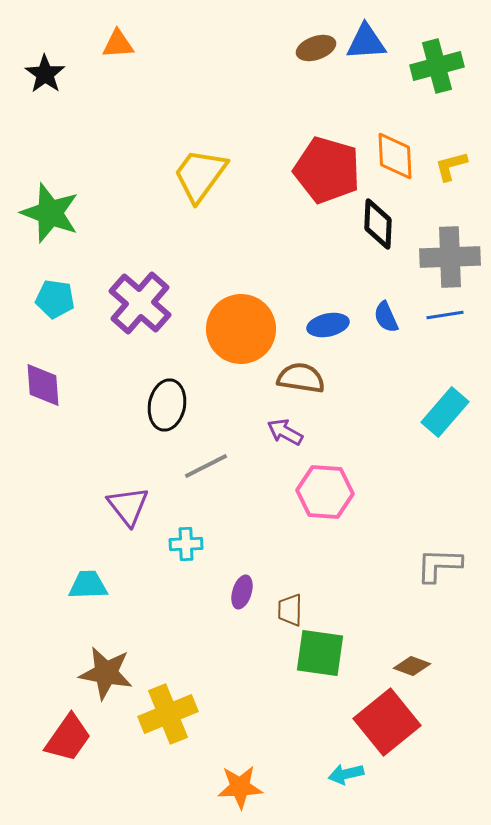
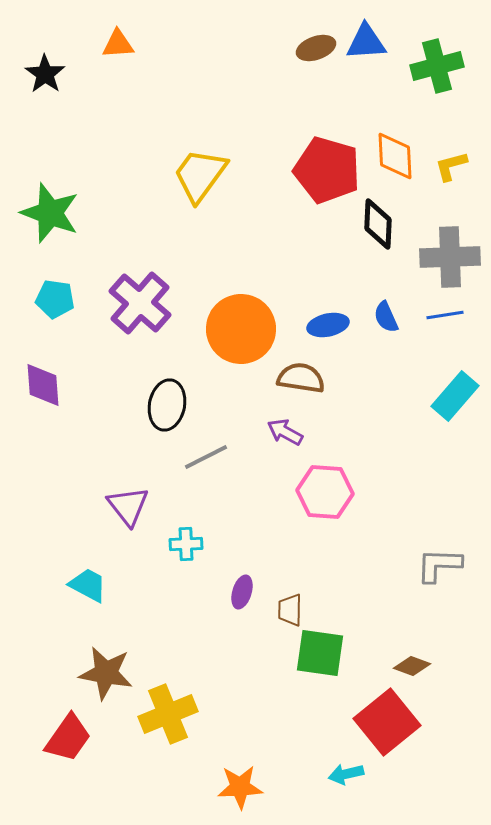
cyan rectangle: moved 10 px right, 16 px up
gray line: moved 9 px up
cyan trapezoid: rotated 30 degrees clockwise
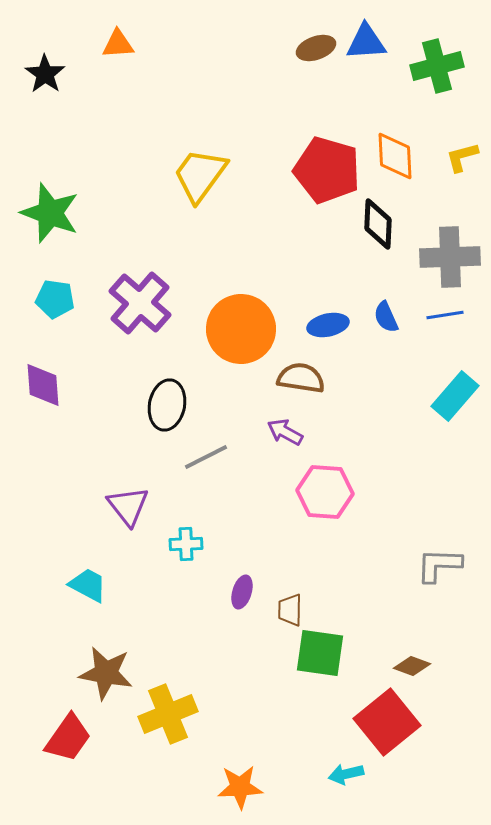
yellow L-shape: moved 11 px right, 9 px up
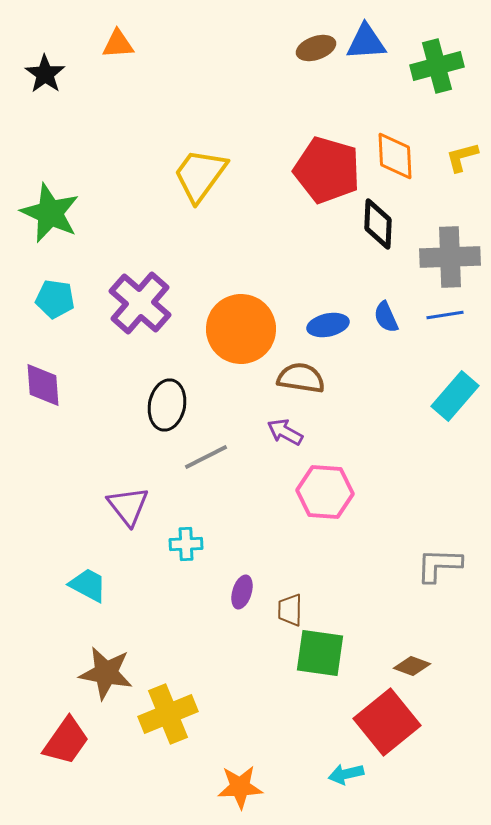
green star: rotated 4 degrees clockwise
red trapezoid: moved 2 px left, 3 px down
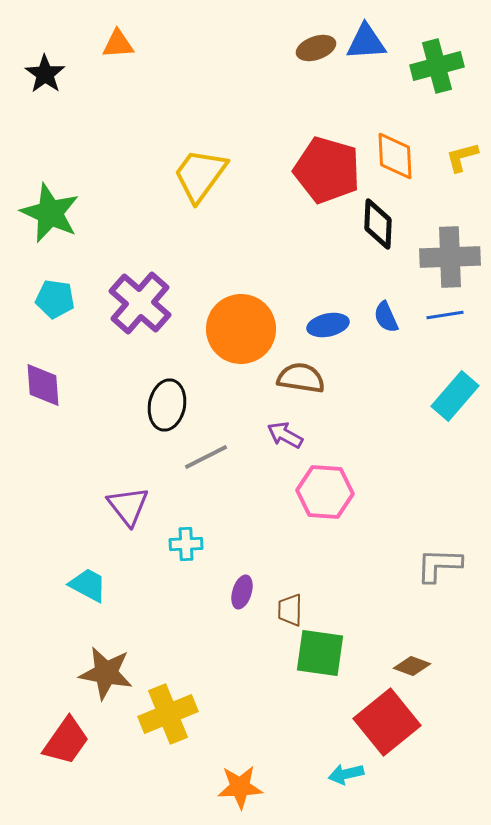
purple arrow: moved 3 px down
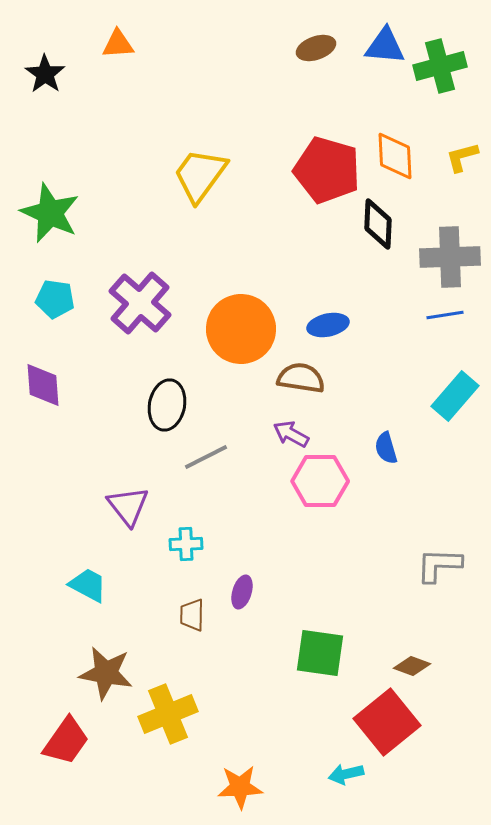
blue triangle: moved 19 px right, 4 px down; rotated 9 degrees clockwise
green cross: moved 3 px right
blue semicircle: moved 131 px down; rotated 8 degrees clockwise
purple arrow: moved 6 px right, 1 px up
pink hexagon: moved 5 px left, 11 px up; rotated 4 degrees counterclockwise
brown trapezoid: moved 98 px left, 5 px down
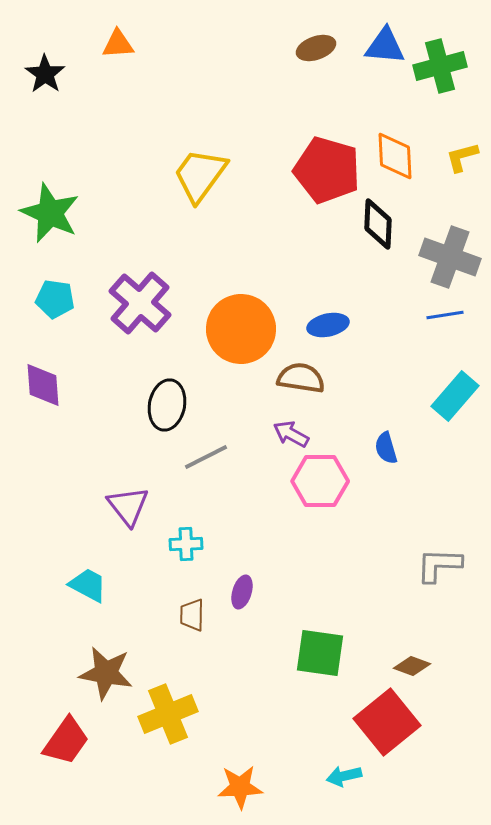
gray cross: rotated 22 degrees clockwise
cyan arrow: moved 2 px left, 2 px down
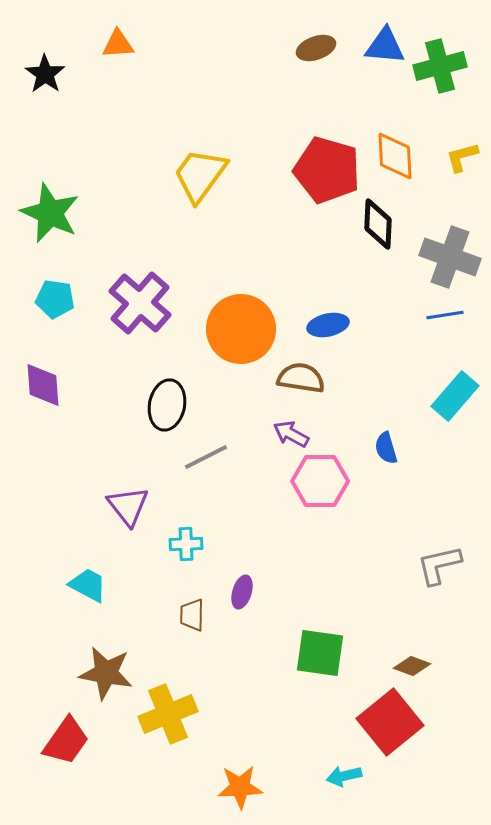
gray L-shape: rotated 15 degrees counterclockwise
red square: moved 3 px right
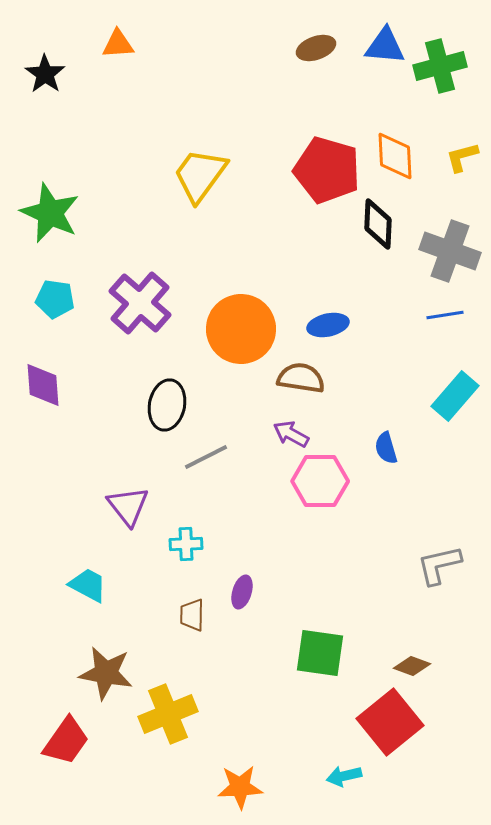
gray cross: moved 6 px up
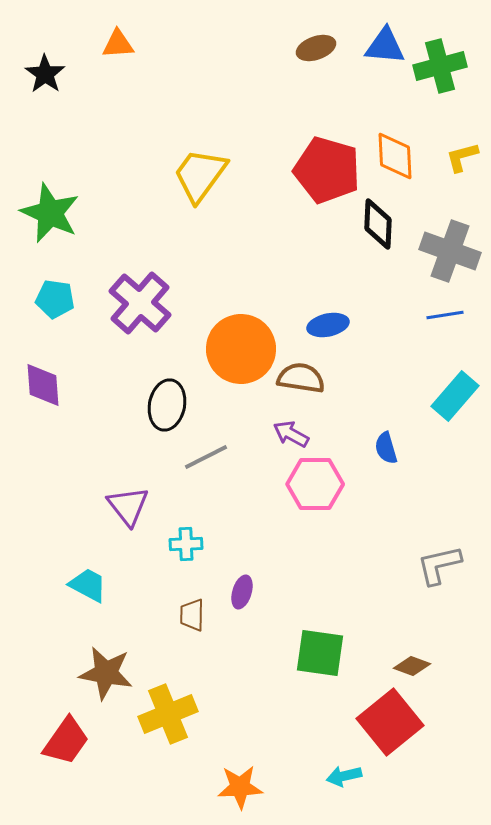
orange circle: moved 20 px down
pink hexagon: moved 5 px left, 3 px down
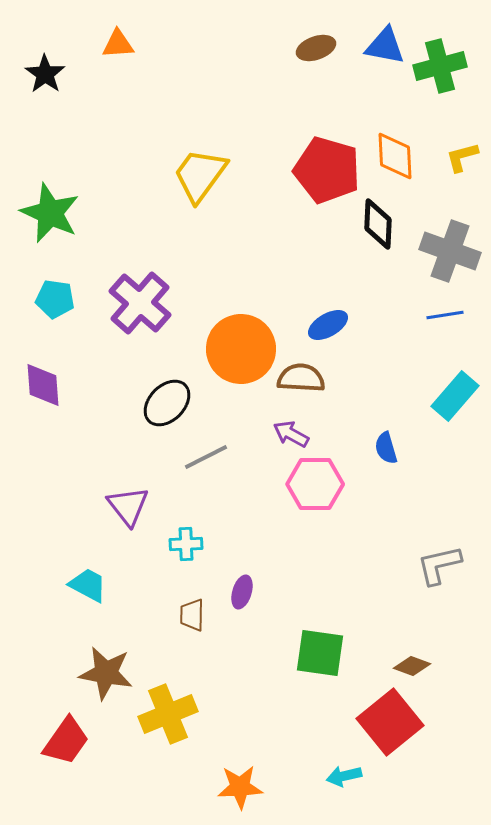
blue triangle: rotated 6 degrees clockwise
blue ellipse: rotated 18 degrees counterclockwise
brown semicircle: rotated 6 degrees counterclockwise
black ellipse: moved 2 px up; rotated 33 degrees clockwise
